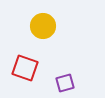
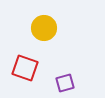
yellow circle: moved 1 px right, 2 px down
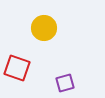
red square: moved 8 px left
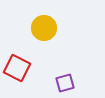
red square: rotated 8 degrees clockwise
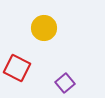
purple square: rotated 24 degrees counterclockwise
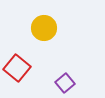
red square: rotated 12 degrees clockwise
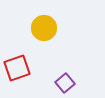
red square: rotated 32 degrees clockwise
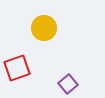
purple square: moved 3 px right, 1 px down
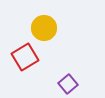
red square: moved 8 px right, 11 px up; rotated 12 degrees counterclockwise
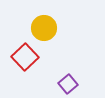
red square: rotated 12 degrees counterclockwise
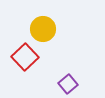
yellow circle: moved 1 px left, 1 px down
